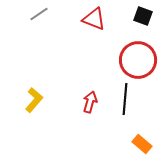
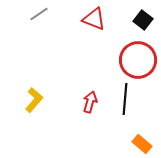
black square: moved 4 px down; rotated 18 degrees clockwise
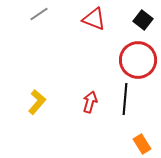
yellow L-shape: moved 3 px right, 2 px down
orange rectangle: rotated 18 degrees clockwise
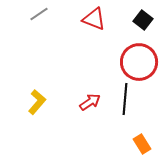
red circle: moved 1 px right, 2 px down
red arrow: rotated 40 degrees clockwise
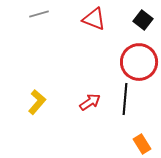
gray line: rotated 18 degrees clockwise
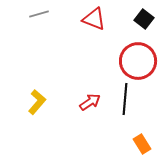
black square: moved 1 px right, 1 px up
red circle: moved 1 px left, 1 px up
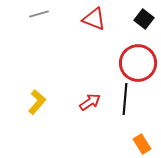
red circle: moved 2 px down
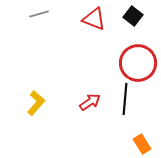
black square: moved 11 px left, 3 px up
yellow L-shape: moved 1 px left, 1 px down
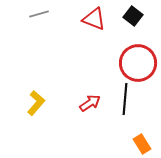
red arrow: moved 1 px down
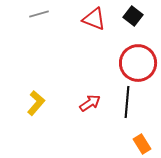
black line: moved 2 px right, 3 px down
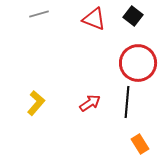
orange rectangle: moved 2 px left
